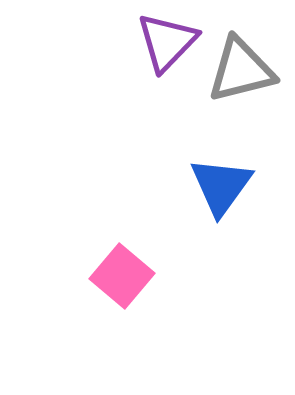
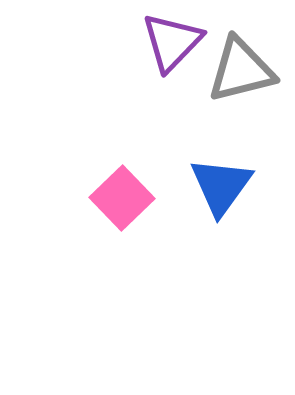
purple triangle: moved 5 px right
pink square: moved 78 px up; rotated 6 degrees clockwise
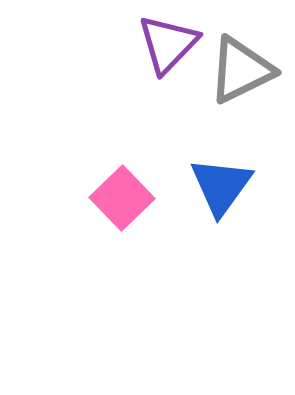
purple triangle: moved 4 px left, 2 px down
gray triangle: rotated 12 degrees counterclockwise
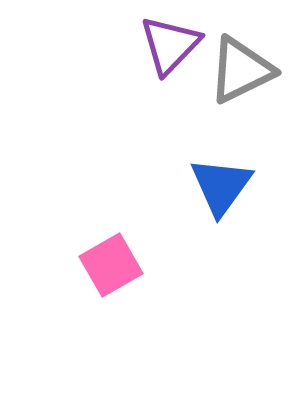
purple triangle: moved 2 px right, 1 px down
pink square: moved 11 px left, 67 px down; rotated 14 degrees clockwise
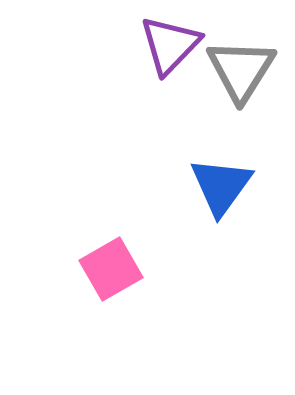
gray triangle: rotated 32 degrees counterclockwise
pink square: moved 4 px down
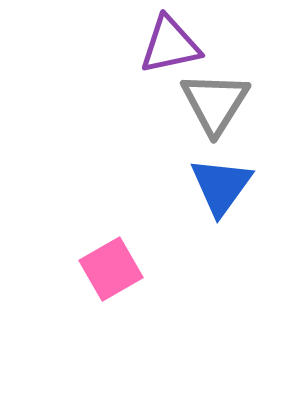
purple triangle: rotated 34 degrees clockwise
gray triangle: moved 26 px left, 33 px down
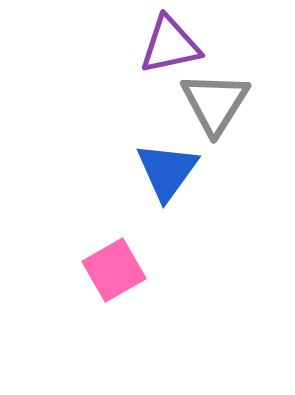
blue triangle: moved 54 px left, 15 px up
pink square: moved 3 px right, 1 px down
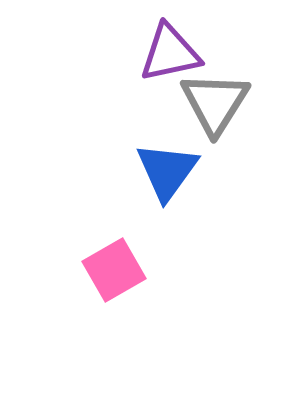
purple triangle: moved 8 px down
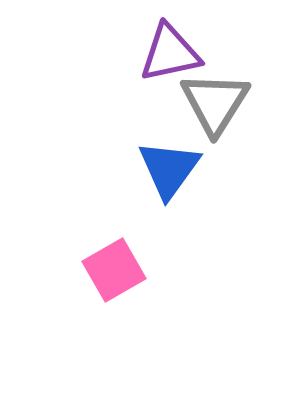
blue triangle: moved 2 px right, 2 px up
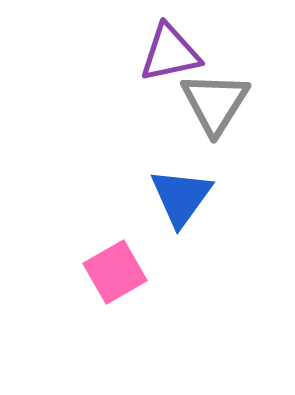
blue triangle: moved 12 px right, 28 px down
pink square: moved 1 px right, 2 px down
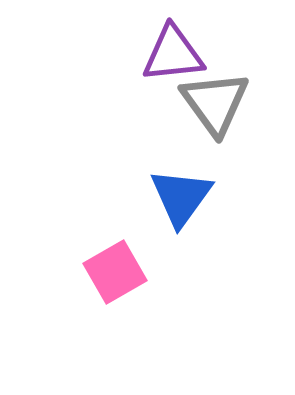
purple triangle: moved 3 px right, 1 px down; rotated 6 degrees clockwise
gray triangle: rotated 8 degrees counterclockwise
